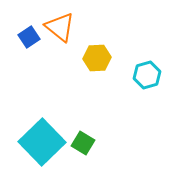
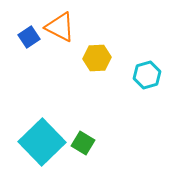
orange triangle: rotated 12 degrees counterclockwise
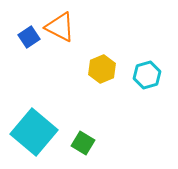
yellow hexagon: moved 5 px right, 11 px down; rotated 20 degrees counterclockwise
cyan square: moved 8 px left, 10 px up; rotated 6 degrees counterclockwise
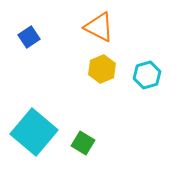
orange triangle: moved 39 px right
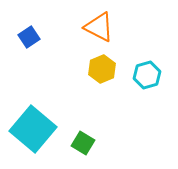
cyan square: moved 1 px left, 3 px up
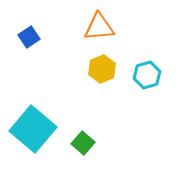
orange triangle: rotated 32 degrees counterclockwise
green square: rotated 10 degrees clockwise
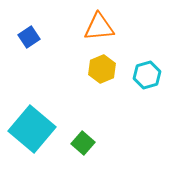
cyan square: moved 1 px left
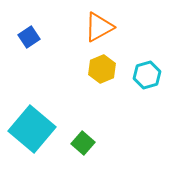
orange triangle: rotated 24 degrees counterclockwise
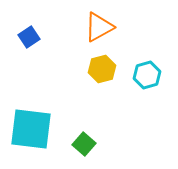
yellow hexagon: rotated 8 degrees clockwise
cyan square: moved 1 px left; rotated 33 degrees counterclockwise
green square: moved 1 px right, 1 px down
